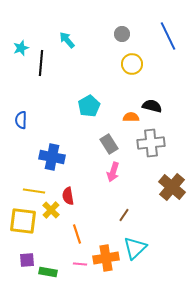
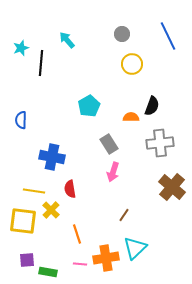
black semicircle: rotated 96 degrees clockwise
gray cross: moved 9 px right
red semicircle: moved 2 px right, 7 px up
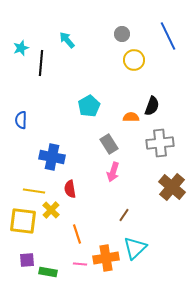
yellow circle: moved 2 px right, 4 px up
